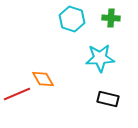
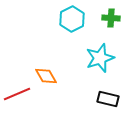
cyan hexagon: rotated 15 degrees clockwise
cyan star: rotated 16 degrees counterclockwise
orange diamond: moved 3 px right, 3 px up
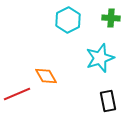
cyan hexagon: moved 4 px left, 1 px down
black rectangle: moved 2 px down; rotated 65 degrees clockwise
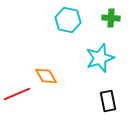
cyan hexagon: rotated 20 degrees counterclockwise
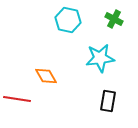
green cross: moved 3 px right, 1 px down; rotated 24 degrees clockwise
cyan star: rotated 12 degrees clockwise
red line: moved 5 px down; rotated 32 degrees clockwise
black rectangle: rotated 20 degrees clockwise
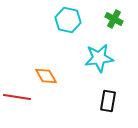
cyan star: moved 1 px left
red line: moved 2 px up
